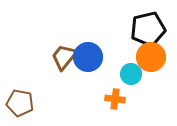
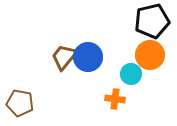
black pentagon: moved 4 px right, 8 px up
orange circle: moved 1 px left, 2 px up
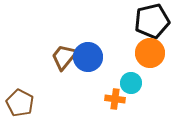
orange circle: moved 2 px up
cyan circle: moved 9 px down
brown pentagon: rotated 16 degrees clockwise
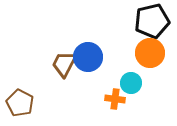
brown trapezoid: moved 7 px down; rotated 12 degrees counterclockwise
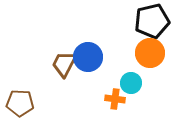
brown pentagon: rotated 24 degrees counterclockwise
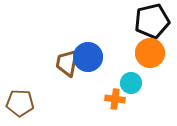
brown trapezoid: moved 3 px right, 1 px up; rotated 16 degrees counterclockwise
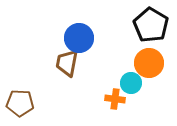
black pentagon: moved 1 px left, 4 px down; rotated 28 degrees counterclockwise
orange circle: moved 1 px left, 10 px down
blue circle: moved 9 px left, 19 px up
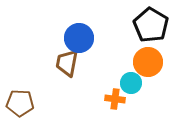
orange circle: moved 1 px left, 1 px up
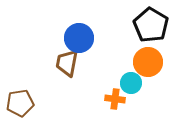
brown pentagon: rotated 12 degrees counterclockwise
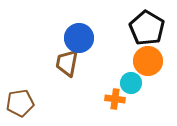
black pentagon: moved 4 px left, 3 px down
orange circle: moved 1 px up
